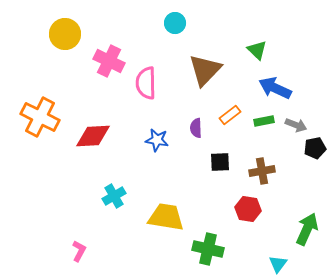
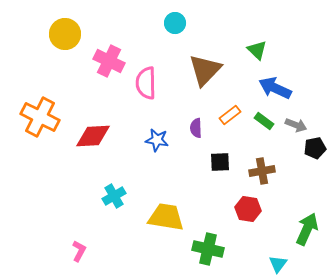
green rectangle: rotated 48 degrees clockwise
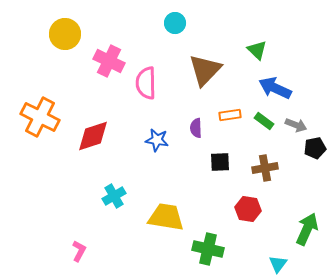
orange rectangle: rotated 30 degrees clockwise
red diamond: rotated 15 degrees counterclockwise
brown cross: moved 3 px right, 3 px up
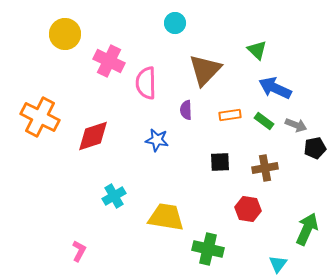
purple semicircle: moved 10 px left, 18 px up
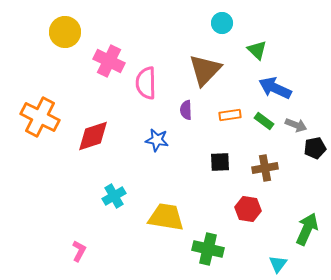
cyan circle: moved 47 px right
yellow circle: moved 2 px up
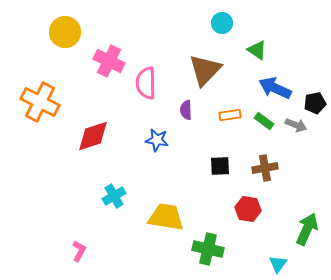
green triangle: rotated 10 degrees counterclockwise
orange cross: moved 15 px up
black pentagon: moved 45 px up
black square: moved 4 px down
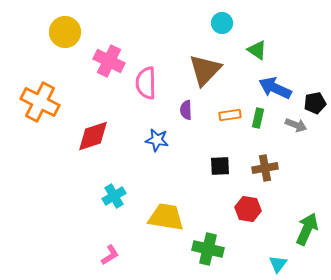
green rectangle: moved 6 px left, 3 px up; rotated 66 degrees clockwise
pink L-shape: moved 31 px right, 4 px down; rotated 30 degrees clockwise
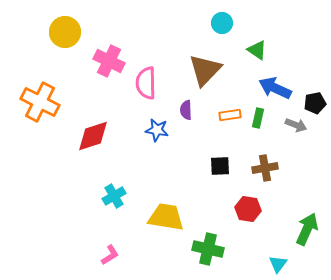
blue star: moved 10 px up
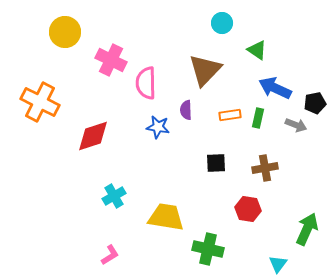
pink cross: moved 2 px right, 1 px up
blue star: moved 1 px right, 3 px up
black square: moved 4 px left, 3 px up
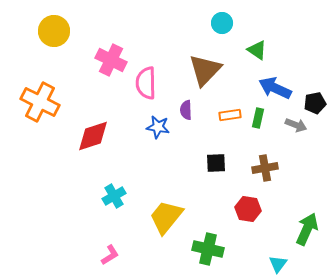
yellow circle: moved 11 px left, 1 px up
yellow trapezoid: rotated 60 degrees counterclockwise
